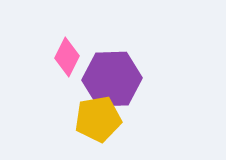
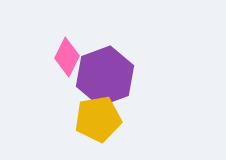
purple hexagon: moved 7 px left, 3 px up; rotated 18 degrees counterclockwise
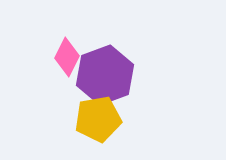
purple hexagon: moved 1 px up
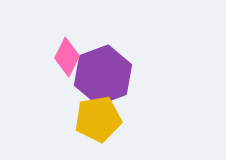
purple hexagon: moved 2 px left
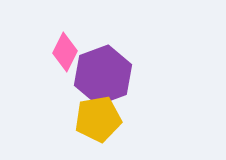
pink diamond: moved 2 px left, 5 px up
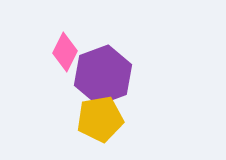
yellow pentagon: moved 2 px right
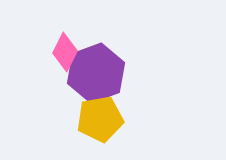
purple hexagon: moved 7 px left, 2 px up
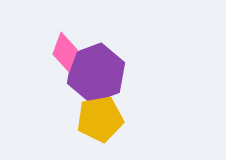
pink diamond: rotated 6 degrees counterclockwise
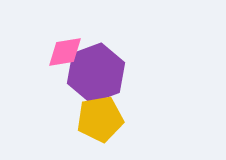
pink diamond: rotated 60 degrees clockwise
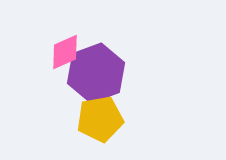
pink diamond: rotated 15 degrees counterclockwise
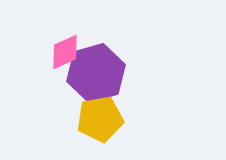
purple hexagon: rotated 4 degrees clockwise
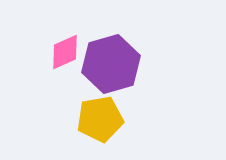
purple hexagon: moved 15 px right, 9 px up
